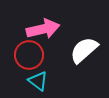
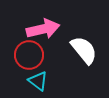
white semicircle: rotated 92 degrees clockwise
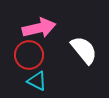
pink arrow: moved 4 px left, 1 px up
cyan triangle: moved 1 px left; rotated 10 degrees counterclockwise
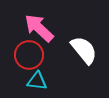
pink arrow: rotated 124 degrees counterclockwise
cyan triangle: rotated 20 degrees counterclockwise
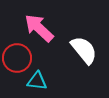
red circle: moved 12 px left, 3 px down
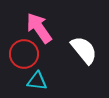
pink arrow: rotated 12 degrees clockwise
red circle: moved 7 px right, 4 px up
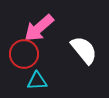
pink arrow: rotated 96 degrees counterclockwise
cyan triangle: rotated 10 degrees counterclockwise
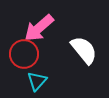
cyan triangle: rotated 45 degrees counterclockwise
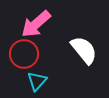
pink arrow: moved 3 px left, 4 px up
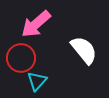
red circle: moved 3 px left, 4 px down
